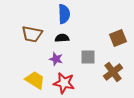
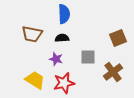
red star: rotated 25 degrees counterclockwise
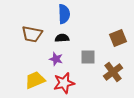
yellow trapezoid: rotated 55 degrees counterclockwise
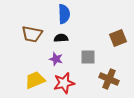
black semicircle: moved 1 px left
brown cross: moved 4 px left, 7 px down; rotated 30 degrees counterclockwise
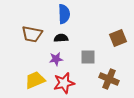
purple star: rotated 24 degrees counterclockwise
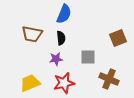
blue semicircle: rotated 24 degrees clockwise
black semicircle: rotated 88 degrees clockwise
yellow trapezoid: moved 5 px left, 3 px down
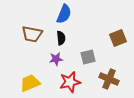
gray square: rotated 14 degrees counterclockwise
red star: moved 6 px right, 1 px up
